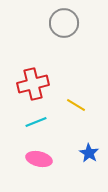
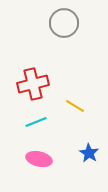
yellow line: moved 1 px left, 1 px down
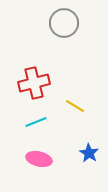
red cross: moved 1 px right, 1 px up
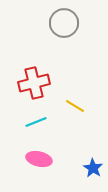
blue star: moved 4 px right, 15 px down
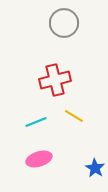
red cross: moved 21 px right, 3 px up
yellow line: moved 1 px left, 10 px down
pink ellipse: rotated 30 degrees counterclockwise
blue star: moved 2 px right
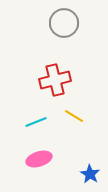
blue star: moved 5 px left, 6 px down
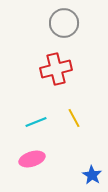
red cross: moved 1 px right, 11 px up
yellow line: moved 2 px down; rotated 30 degrees clockwise
pink ellipse: moved 7 px left
blue star: moved 2 px right, 1 px down
